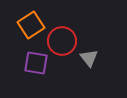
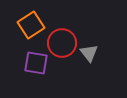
red circle: moved 2 px down
gray triangle: moved 5 px up
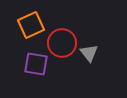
orange square: rotated 8 degrees clockwise
purple square: moved 1 px down
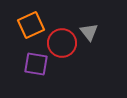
gray triangle: moved 21 px up
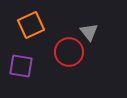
red circle: moved 7 px right, 9 px down
purple square: moved 15 px left, 2 px down
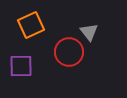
purple square: rotated 10 degrees counterclockwise
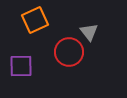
orange square: moved 4 px right, 5 px up
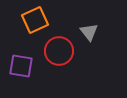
red circle: moved 10 px left, 1 px up
purple square: rotated 10 degrees clockwise
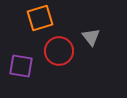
orange square: moved 5 px right, 2 px up; rotated 8 degrees clockwise
gray triangle: moved 2 px right, 5 px down
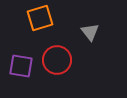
gray triangle: moved 1 px left, 5 px up
red circle: moved 2 px left, 9 px down
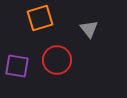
gray triangle: moved 1 px left, 3 px up
purple square: moved 4 px left
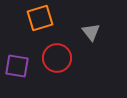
gray triangle: moved 2 px right, 3 px down
red circle: moved 2 px up
